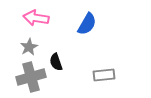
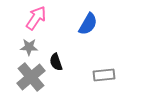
pink arrow: rotated 115 degrees clockwise
blue semicircle: moved 1 px right
gray star: rotated 30 degrees clockwise
gray cross: rotated 24 degrees counterclockwise
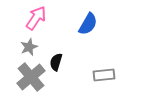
gray star: rotated 24 degrees counterclockwise
black semicircle: rotated 36 degrees clockwise
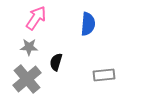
blue semicircle: rotated 25 degrees counterclockwise
gray star: rotated 24 degrees clockwise
gray cross: moved 4 px left, 2 px down
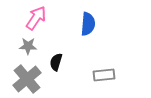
gray star: moved 1 px left, 1 px up
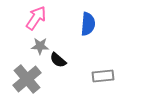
gray star: moved 12 px right
black semicircle: moved 2 px right, 2 px up; rotated 66 degrees counterclockwise
gray rectangle: moved 1 px left, 1 px down
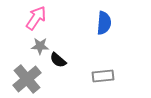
blue semicircle: moved 16 px right, 1 px up
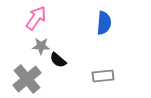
gray star: moved 1 px right
